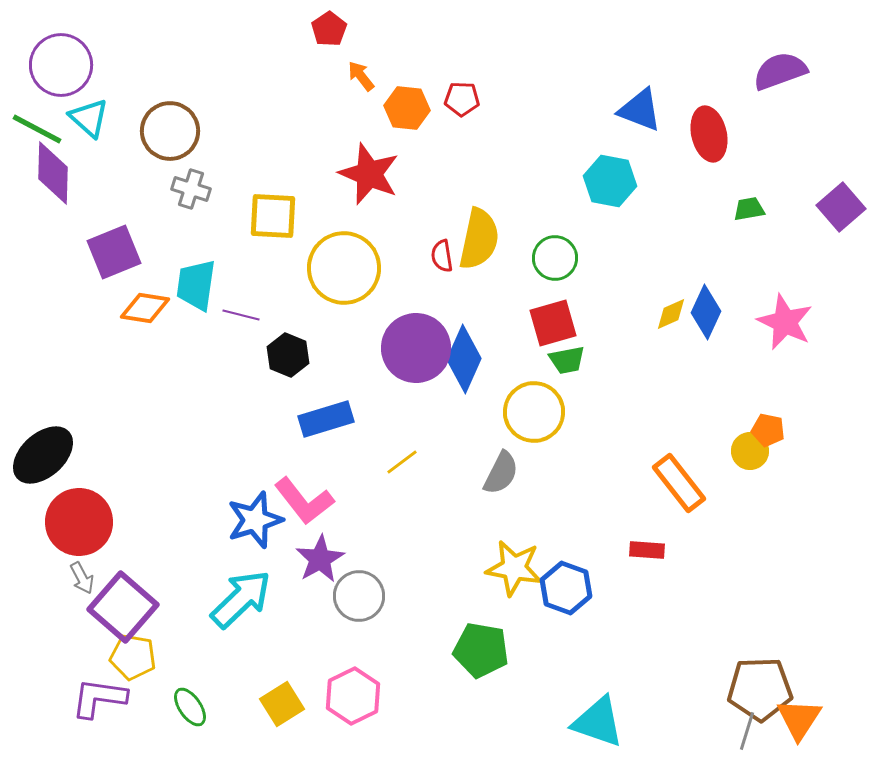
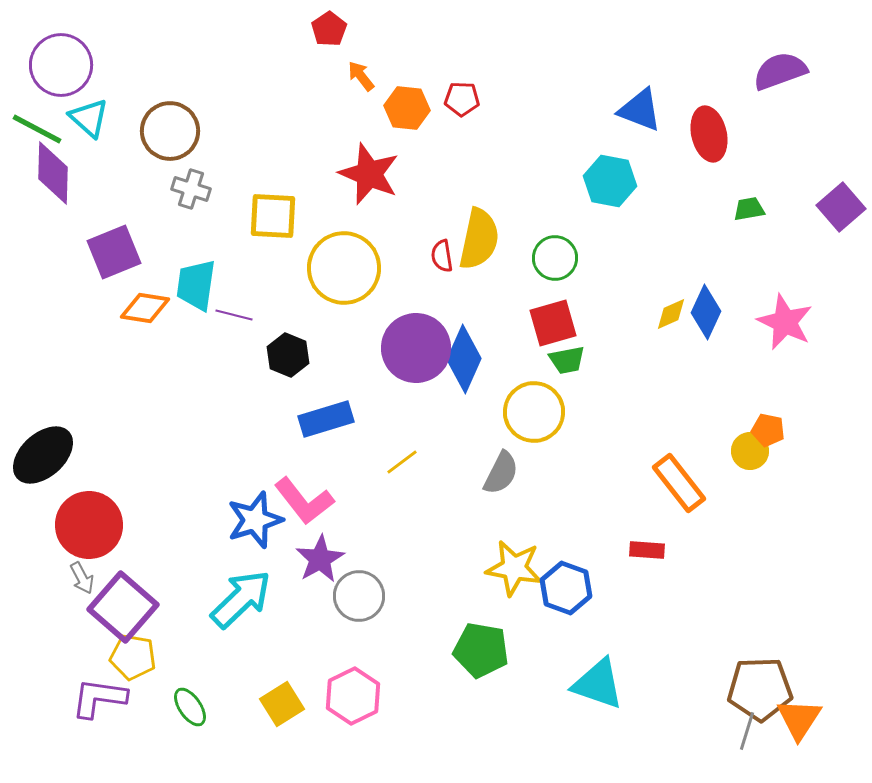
purple line at (241, 315): moved 7 px left
red circle at (79, 522): moved 10 px right, 3 px down
cyan triangle at (598, 722): moved 38 px up
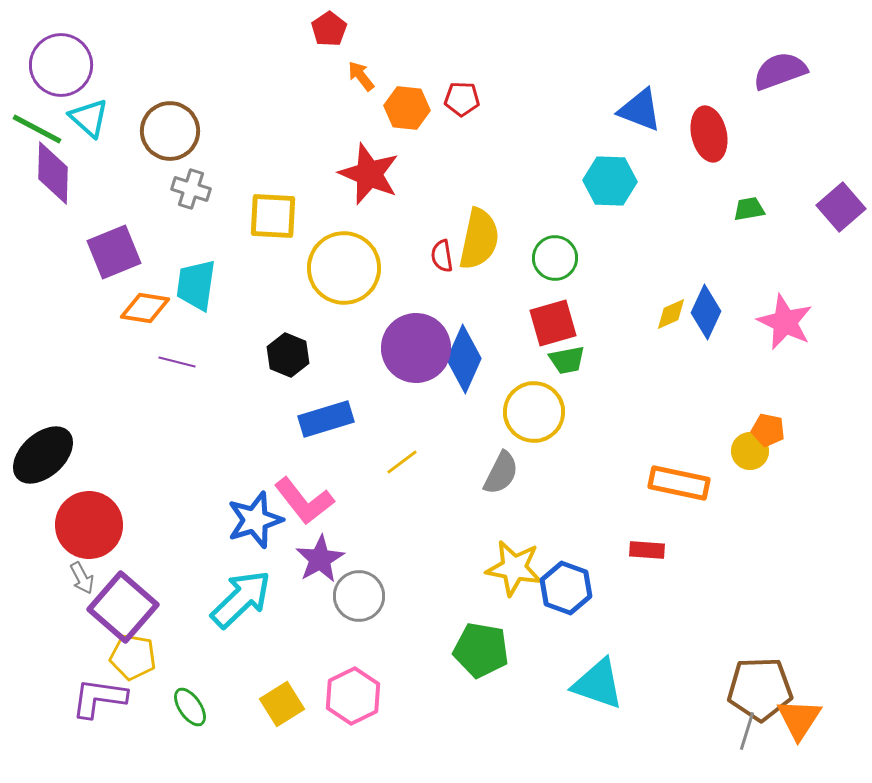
cyan hexagon at (610, 181): rotated 9 degrees counterclockwise
purple line at (234, 315): moved 57 px left, 47 px down
orange rectangle at (679, 483): rotated 40 degrees counterclockwise
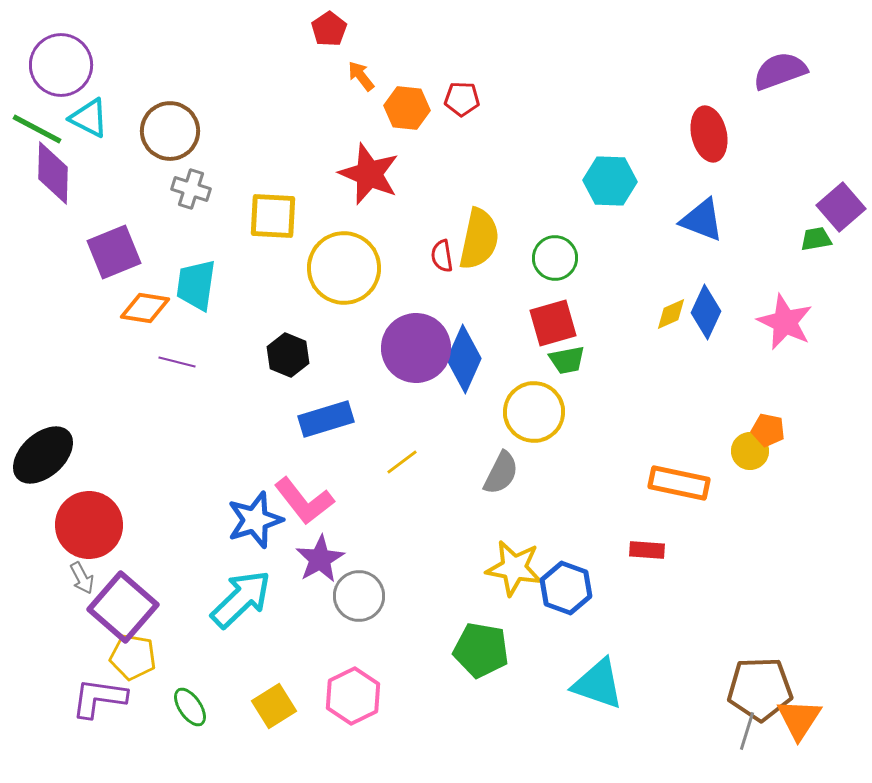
blue triangle at (640, 110): moved 62 px right, 110 px down
cyan triangle at (89, 118): rotated 15 degrees counterclockwise
green trapezoid at (749, 209): moved 67 px right, 30 px down
yellow square at (282, 704): moved 8 px left, 2 px down
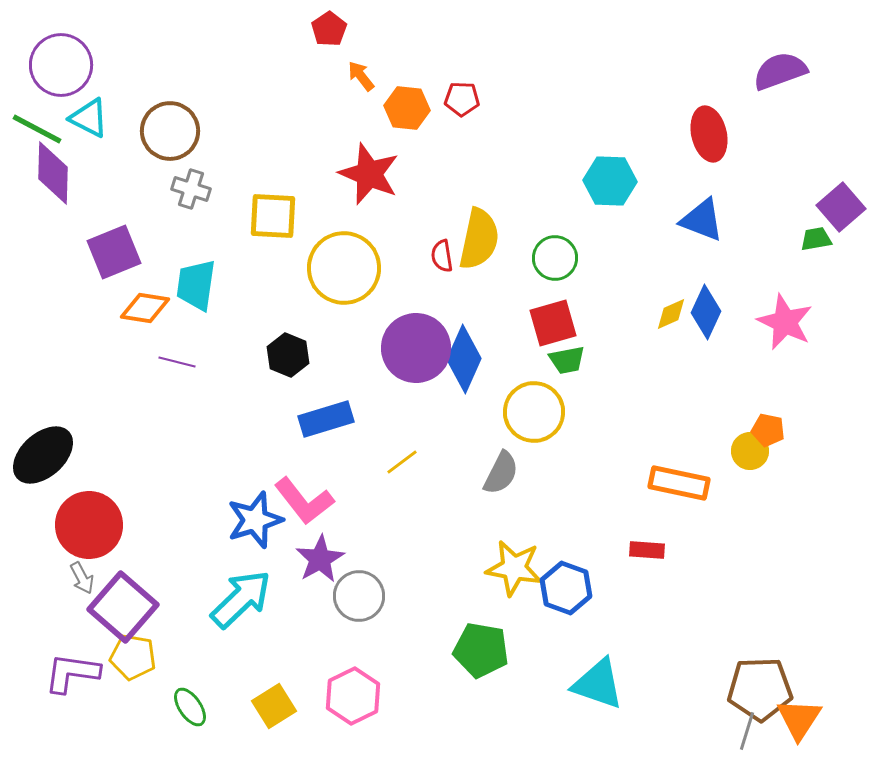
purple L-shape at (99, 698): moved 27 px left, 25 px up
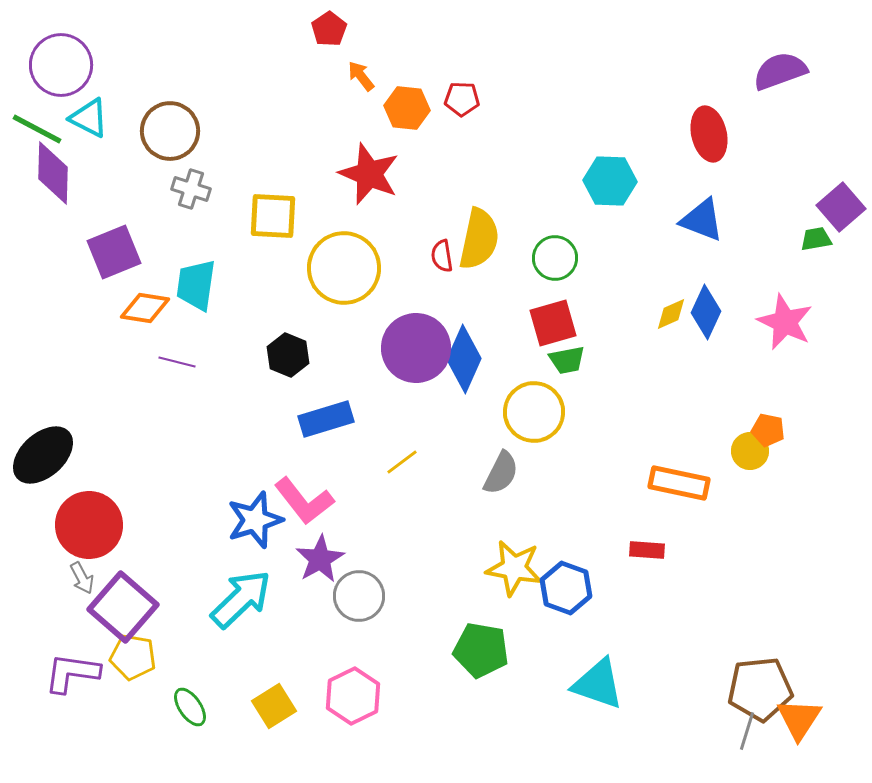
brown pentagon at (760, 689): rotated 4 degrees counterclockwise
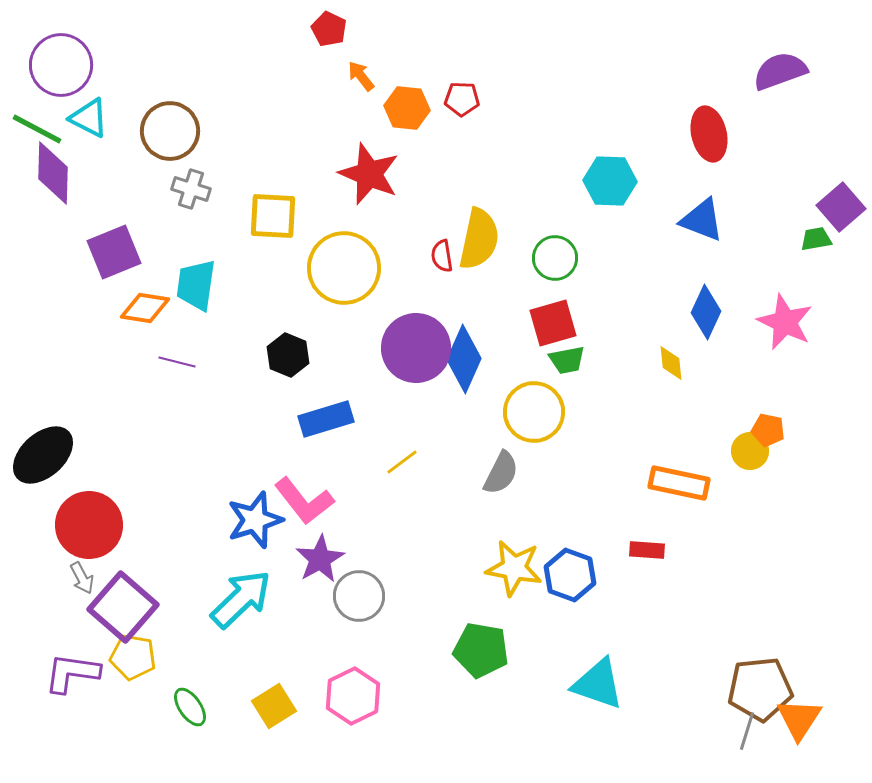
red pentagon at (329, 29): rotated 12 degrees counterclockwise
yellow diamond at (671, 314): moved 49 px down; rotated 72 degrees counterclockwise
blue hexagon at (566, 588): moved 4 px right, 13 px up
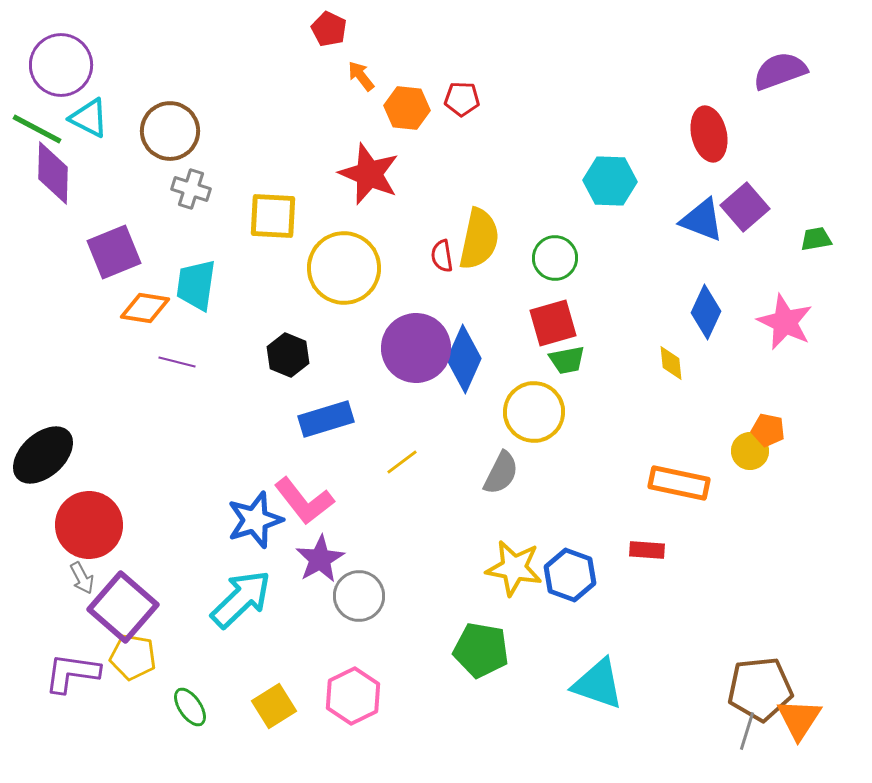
purple square at (841, 207): moved 96 px left
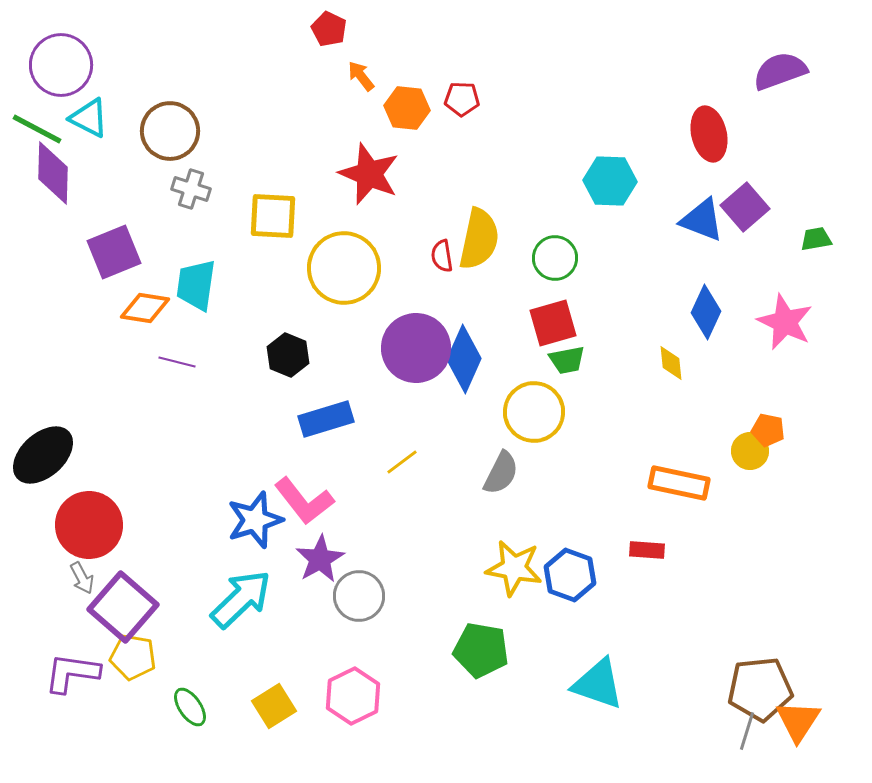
orange triangle at (799, 719): moved 1 px left, 2 px down
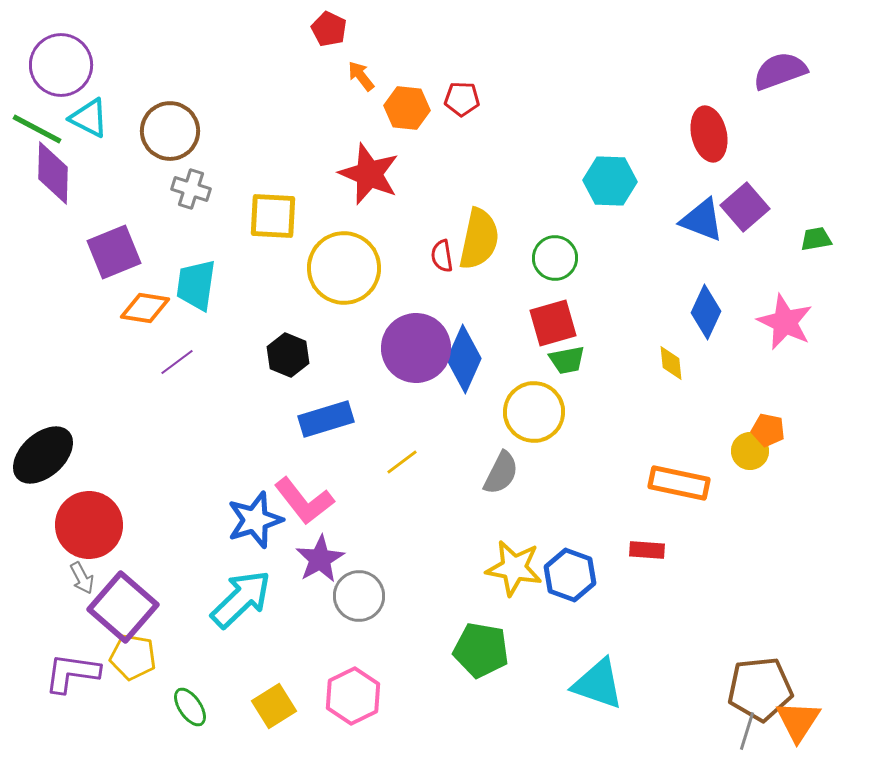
purple line at (177, 362): rotated 51 degrees counterclockwise
